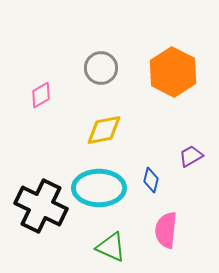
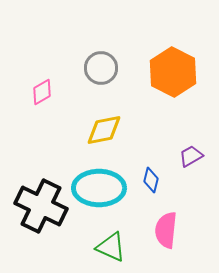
pink diamond: moved 1 px right, 3 px up
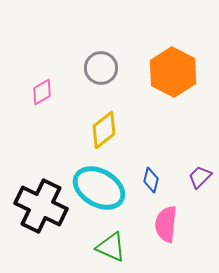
yellow diamond: rotated 27 degrees counterclockwise
purple trapezoid: moved 9 px right, 21 px down; rotated 15 degrees counterclockwise
cyan ellipse: rotated 30 degrees clockwise
pink semicircle: moved 6 px up
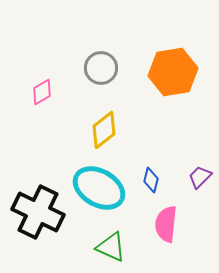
orange hexagon: rotated 24 degrees clockwise
black cross: moved 3 px left, 6 px down
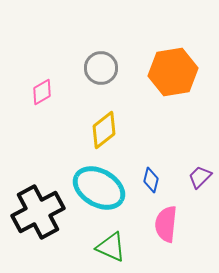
black cross: rotated 36 degrees clockwise
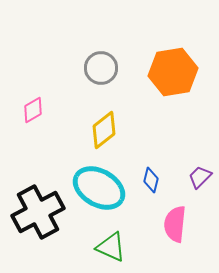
pink diamond: moved 9 px left, 18 px down
pink semicircle: moved 9 px right
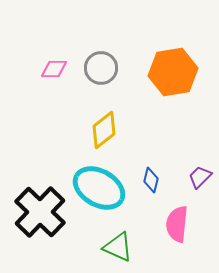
pink diamond: moved 21 px right, 41 px up; rotated 32 degrees clockwise
black cross: moved 2 px right; rotated 18 degrees counterclockwise
pink semicircle: moved 2 px right
green triangle: moved 7 px right
